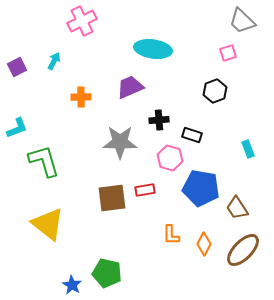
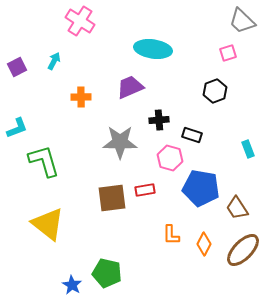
pink cross: moved 2 px left; rotated 32 degrees counterclockwise
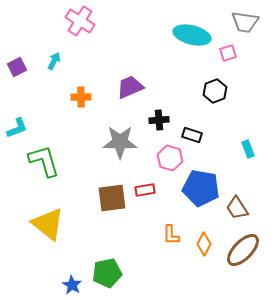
gray trapezoid: moved 3 px right, 1 px down; rotated 36 degrees counterclockwise
cyan ellipse: moved 39 px right, 14 px up; rotated 6 degrees clockwise
green pentagon: rotated 24 degrees counterclockwise
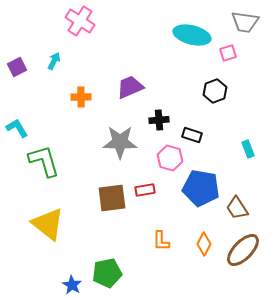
cyan L-shape: rotated 100 degrees counterclockwise
orange L-shape: moved 10 px left, 6 px down
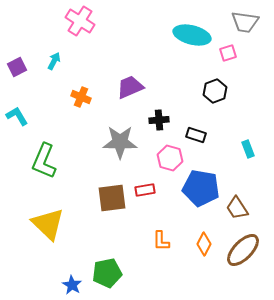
orange cross: rotated 24 degrees clockwise
cyan L-shape: moved 12 px up
black rectangle: moved 4 px right
green L-shape: rotated 141 degrees counterclockwise
yellow triangle: rotated 6 degrees clockwise
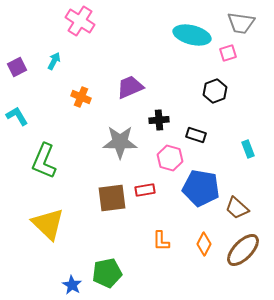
gray trapezoid: moved 4 px left, 1 px down
brown trapezoid: rotated 15 degrees counterclockwise
